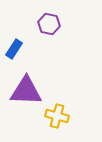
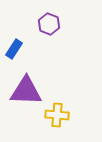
purple hexagon: rotated 10 degrees clockwise
yellow cross: moved 1 px up; rotated 10 degrees counterclockwise
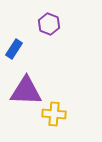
yellow cross: moved 3 px left, 1 px up
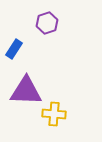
purple hexagon: moved 2 px left, 1 px up; rotated 20 degrees clockwise
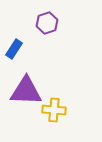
yellow cross: moved 4 px up
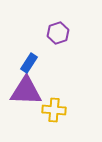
purple hexagon: moved 11 px right, 10 px down
blue rectangle: moved 15 px right, 14 px down
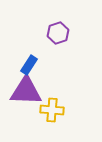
blue rectangle: moved 2 px down
yellow cross: moved 2 px left
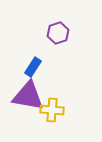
blue rectangle: moved 4 px right, 2 px down
purple triangle: moved 2 px right, 5 px down; rotated 8 degrees clockwise
